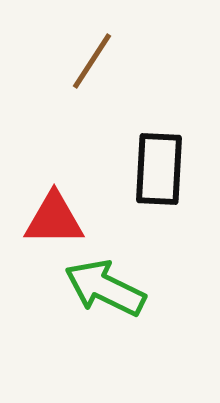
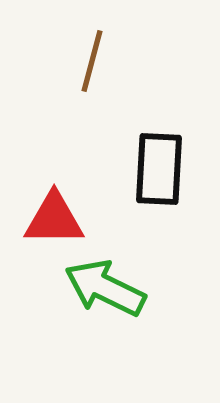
brown line: rotated 18 degrees counterclockwise
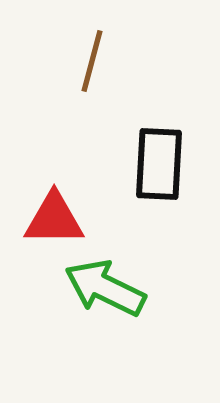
black rectangle: moved 5 px up
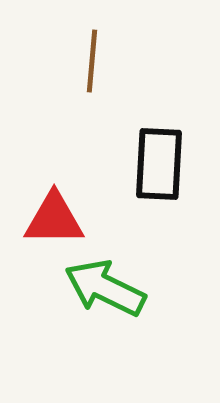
brown line: rotated 10 degrees counterclockwise
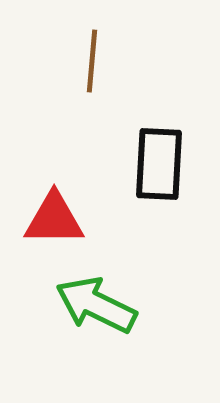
green arrow: moved 9 px left, 17 px down
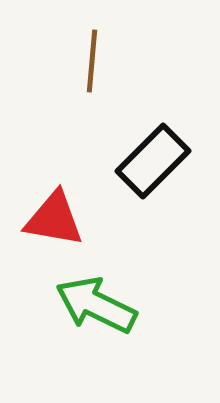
black rectangle: moved 6 px left, 3 px up; rotated 42 degrees clockwise
red triangle: rotated 10 degrees clockwise
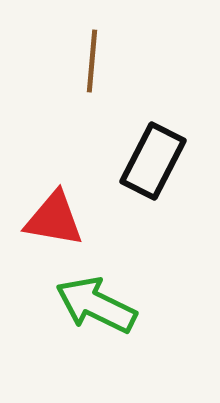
black rectangle: rotated 18 degrees counterclockwise
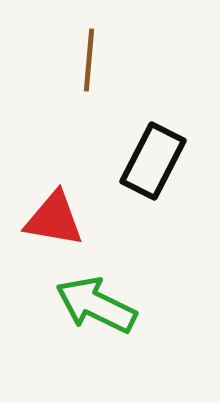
brown line: moved 3 px left, 1 px up
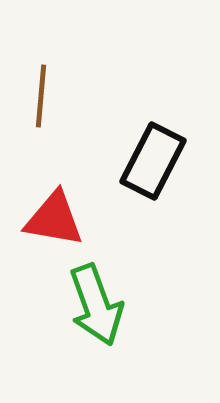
brown line: moved 48 px left, 36 px down
green arrow: rotated 136 degrees counterclockwise
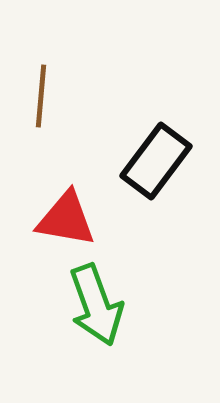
black rectangle: moved 3 px right; rotated 10 degrees clockwise
red triangle: moved 12 px right
